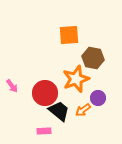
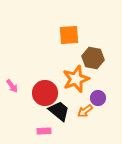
orange arrow: moved 2 px right, 1 px down
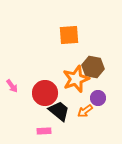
brown hexagon: moved 9 px down
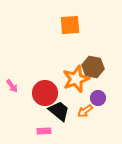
orange square: moved 1 px right, 10 px up
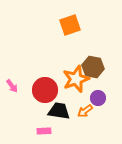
orange square: rotated 15 degrees counterclockwise
red circle: moved 3 px up
black trapezoid: rotated 30 degrees counterclockwise
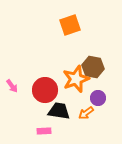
orange arrow: moved 1 px right, 2 px down
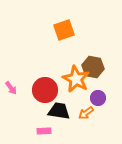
orange square: moved 6 px left, 5 px down
orange star: rotated 24 degrees counterclockwise
pink arrow: moved 1 px left, 2 px down
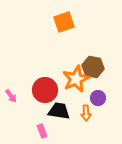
orange square: moved 8 px up
orange star: rotated 20 degrees clockwise
pink arrow: moved 8 px down
orange arrow: rotated 56 degrees counterclockwise
pink rectangle: moved 2 px left; rotated 72 degrees clockwise
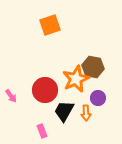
orange square: moved 14 px left, 3 px down
black trapezoid: moved 5 px right; rotated 70 degrees counterclockwise
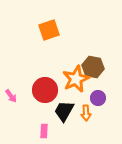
orange square: moved 1 px left, 5 px down
pink rectangle: moved 2 px right; rotated 24 degrees clockwise
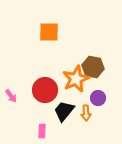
orange square: moved 2 px down; rotated 20 degrees clockwise
black trapezoid: rotated 10 degrees clockwise
pink rectangle: moved 2 px left
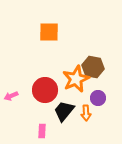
pink arrow: rotated 104 degrees clockwise
